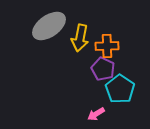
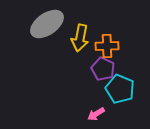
gray ellipse: moved 2 px left, 2 px up
cyan pentagon: rotated 12 degrees counterclockwise
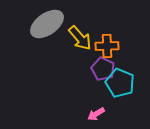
yellow arrow: rotated 52 degrees counterclockwise
cyan pentagon: moved 6 px up
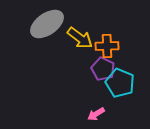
yellow arrow: rotated 12 degrees counterclockwise
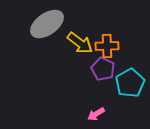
yellow arrow: moved 5 px down
cyan pentagon: moved 10 px right; rotated 20 degrees clockwise
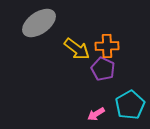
gray ellipse: moved 8 px left, 1 px up
yellow arrow: moved 3 px left, 6 px down
cyan pentagon: moved 22 px down
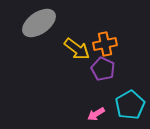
orange cross: moved 2 px left, 2 px up; rotated 10 degrees counterclockwise
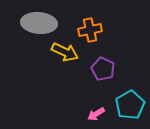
gray ellipse: rotated 40 degrees clockwise
orange cross: moved 15 px left, 14 px up
yellow arrow: moved 12 px left, 3 px down; rotated 12 degrees counterclockwise
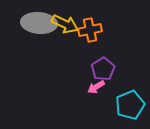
yellow arrow: moved 28 px up
purple pentagon: rotated 15 degrees clockwise
cyan pentagon: rotated 8 degrees clockwise
pink arrow: moved 27 px up
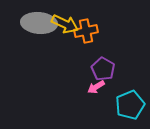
orange cross: moved 4 px left, 1 px down
purple pentagon: rotated 10 degrees counterclockwise
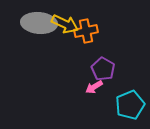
pink arrow: moved 2 px left
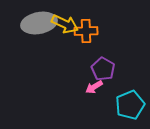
gray ellipse: rotated 16 degrees counterclockwise
orange cross: rotated 10 degrees clockwise
